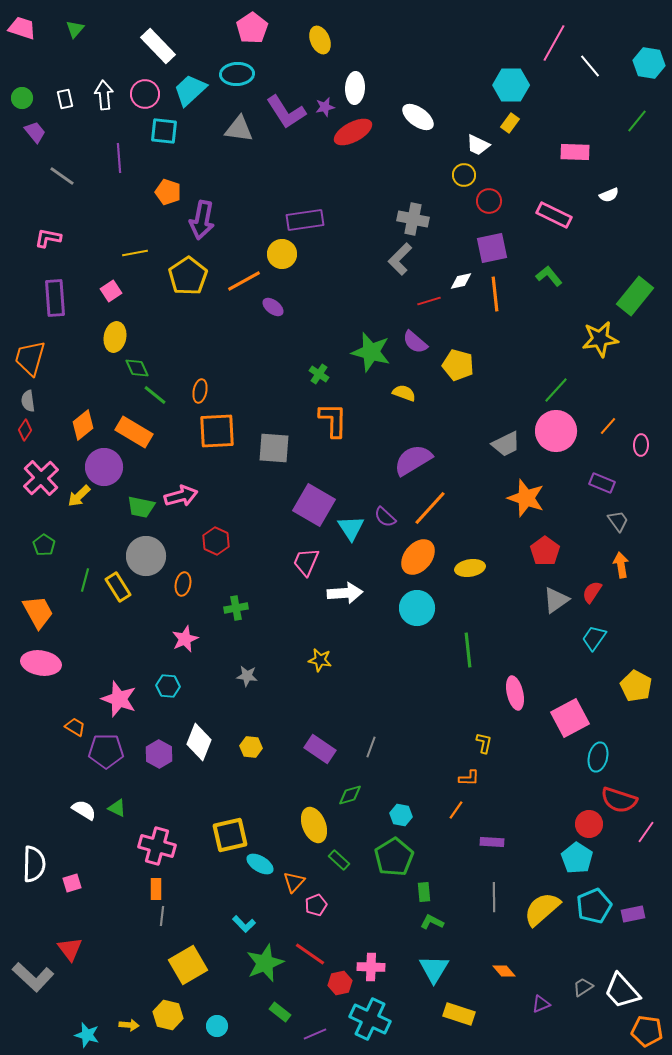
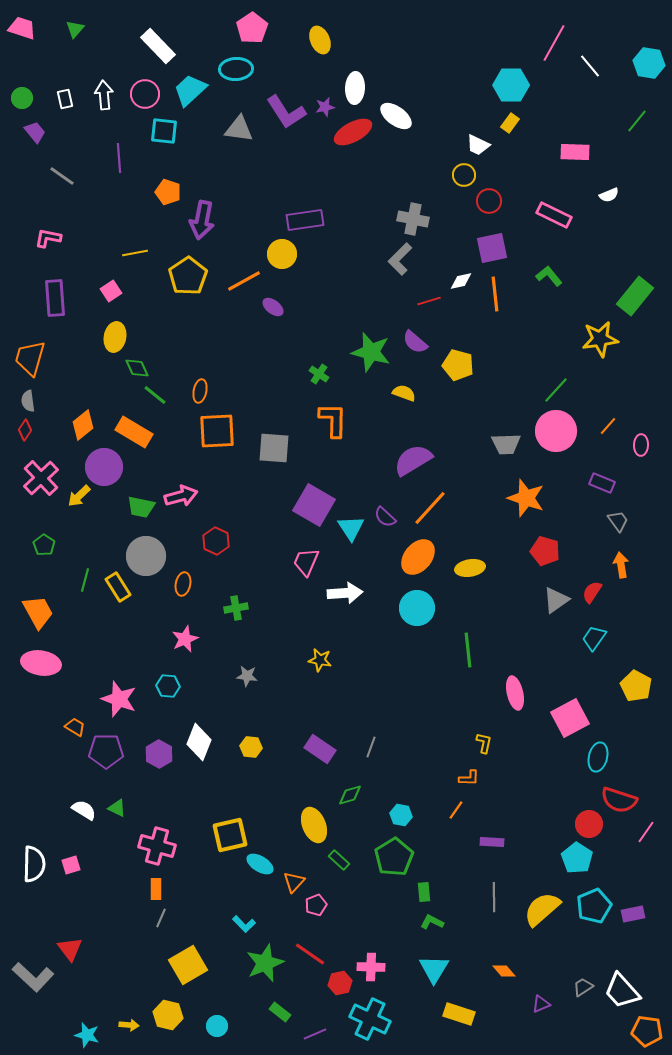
cyan ellipse at (237, 74): moved 1 px left, 5 px up
white ellipse at (418, 117): moved 22 px left, 1 px up
gray trapezoid at (506, 444): rotated 24 degrees clockwise
red pentagon at (545, 551): rotated 20 degrees counterclockwise
pink square at (72, 883): moved 1 px left, 18 px up
gray line at (162, 916): moved 1 px left, 2 px down; rotated 18 degrees clockwise
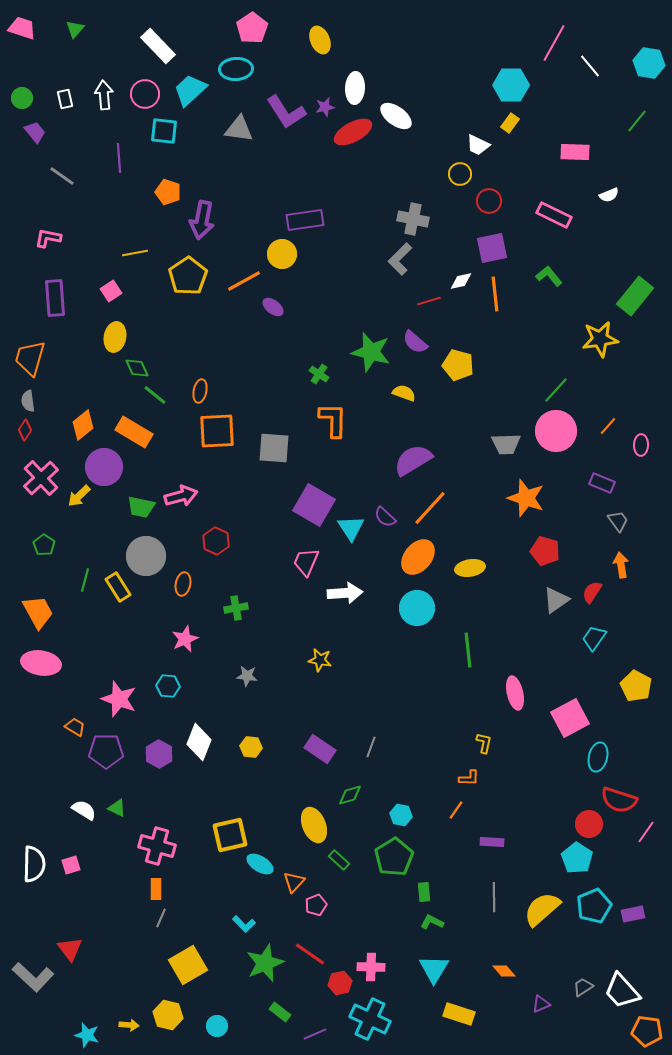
yellow circle at (464, 175): moved 4 px left, 1 px up
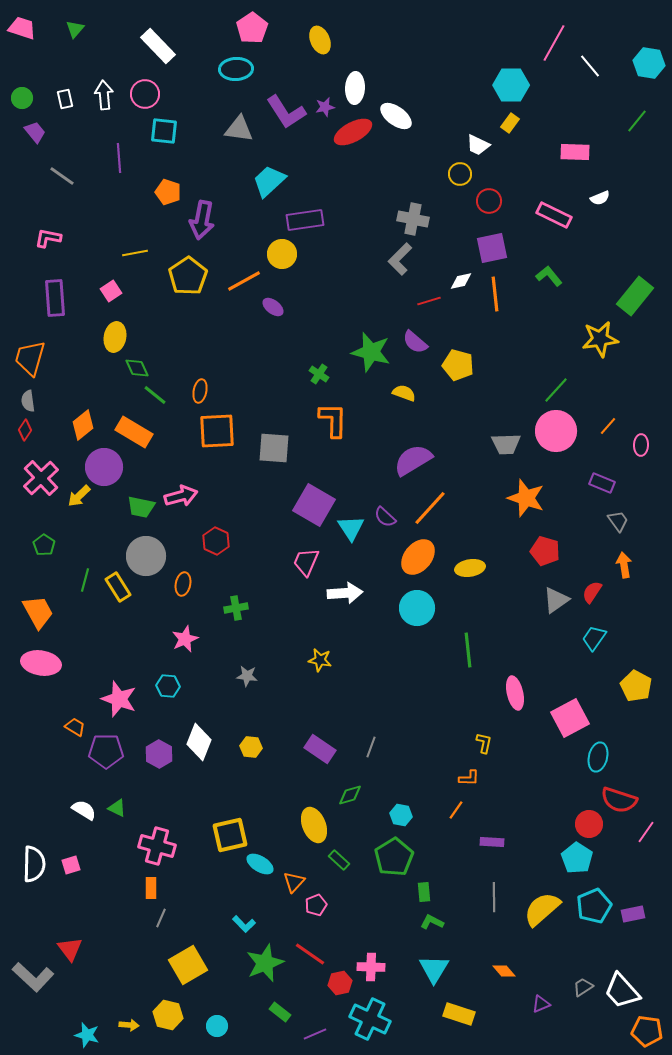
cyan trapezoid at (190, 90): moved 79 px right, 91 px down
white semicircle at (609, 195): moved 9 px left, 3 px down
orange arrow at (621, 565): moved 3 px right
orange rectangle at (156, 889): moved 5 px left, 1 px up
